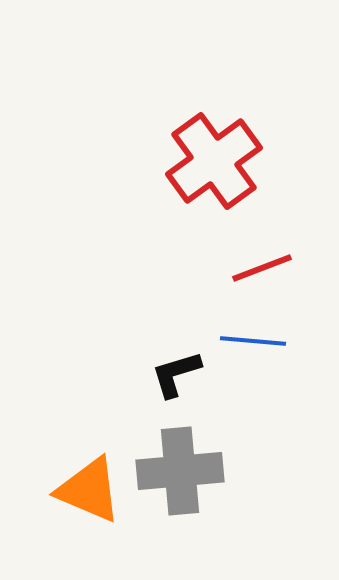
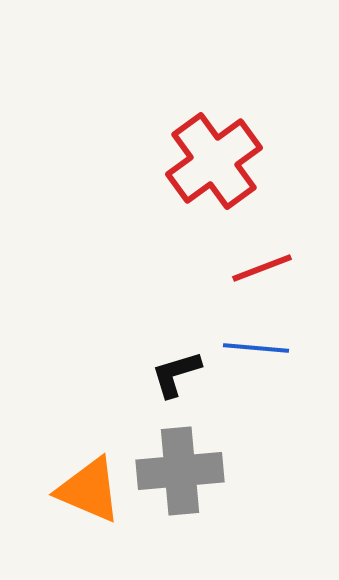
blue line: moved 3 px right, 7 px down
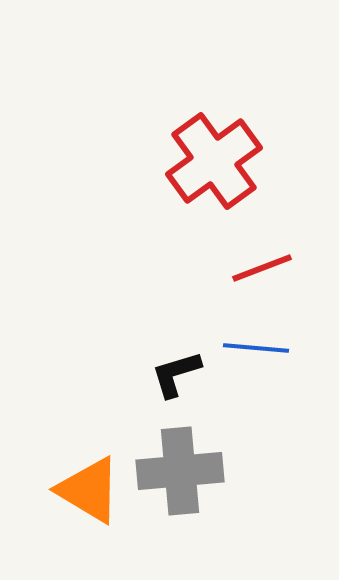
orange triangle: rotated 8 degrees clockwise
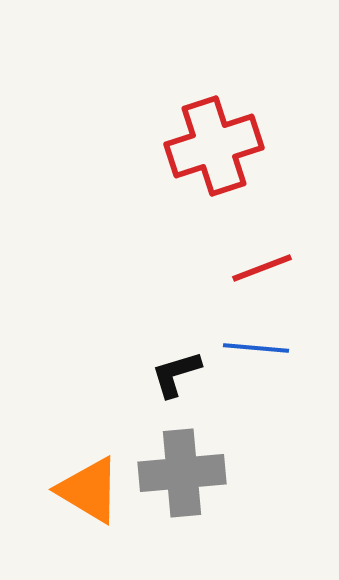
red cross: moved 15 px up; rotated 18 degrees clockwise
gray cross: moved 2 px right, 2 px down
